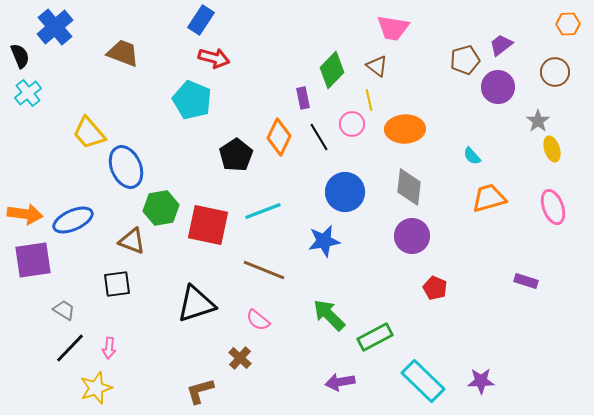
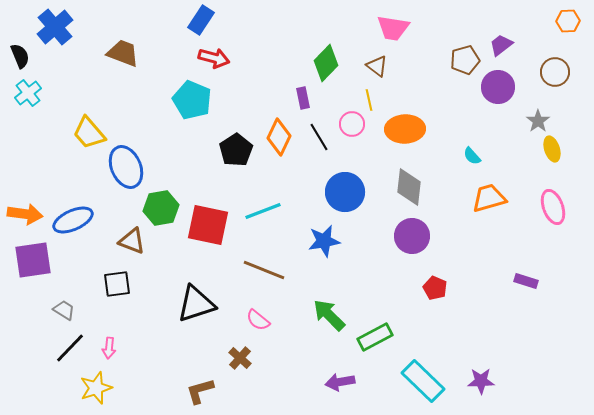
orange hexagon at (568, 24): moved 3 px up
green diamond at (332, 70): moved 6 px left, 7 px up
black pentagon at (236, 155): moved 5 px up
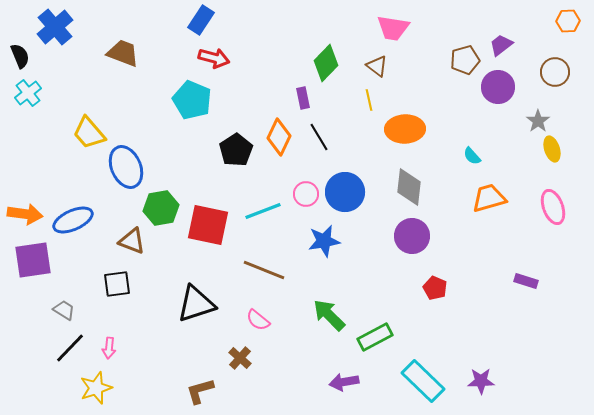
pink circle at (352, 124): moved 46 px left, 70 px down
purple arrow at (340, 382): moved 4 px right
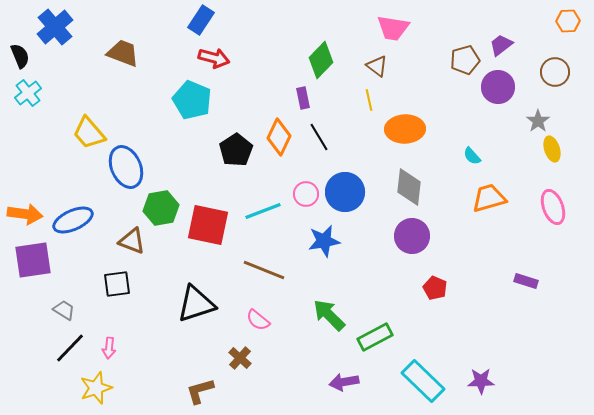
green diamond at (326, 63): moved 5 px left, 3 px up
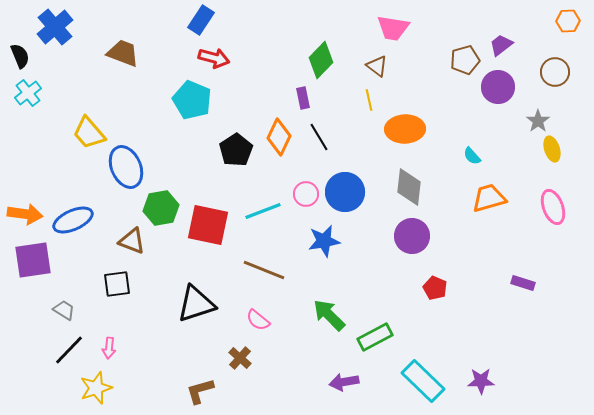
purple rectangle at (526, 281): moved 3 px left, 2 px down
black line at (70, 348): moved 1 px left, 2 px down
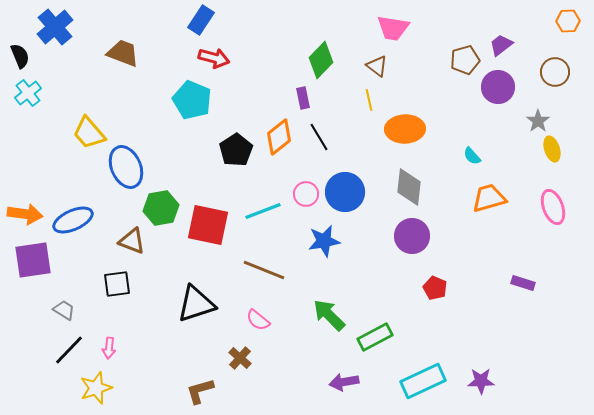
orange diamond at (279, 137): rotated 27 degrees clockwise
cyan rectangle at (423, 381): rotated 69 degrees counterclockwise
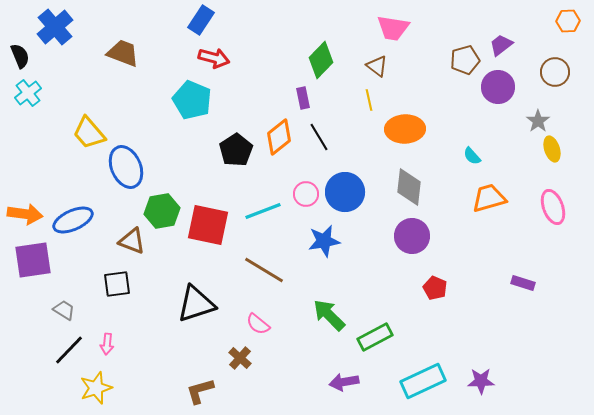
green hexagon at (161, 208): moved 1 px right, 3 px down
brown line at (264, 270): rotated 9 degrees clockwise
pink semicircle at (258, 320): moved 4 px down
pink arrow at (109, 348): moved 2 px left, 4 px up
